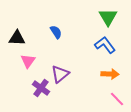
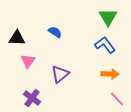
blue semicircle: moved 1 px left; rotated 24 degrees counterclockwise
purple cross: moved 9 px left, 10 px down
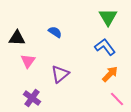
blue L-shape: moved 2 px down
orange arrow: rotated 48 degrees counterclockwise
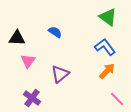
green triangle: rotated 24 degrees counterclockwise
orange arrow: moved 3 px left, 3 px up
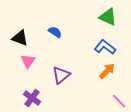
green triangle: rotated 12 degrees counterclockwise
black triangle: moved 3 px right; rotated 18 degrees clockwise
blue L-shape: rotated 15 degrees counterclockwise
purple triangle: moved 1 px right, 1 px down
pink line: moved 2 px right, 2 px down
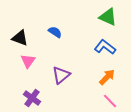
orange arrow: moved 6 px down
pink line: moved 9 px left
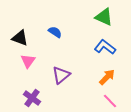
green triangle: moved 4 px left
